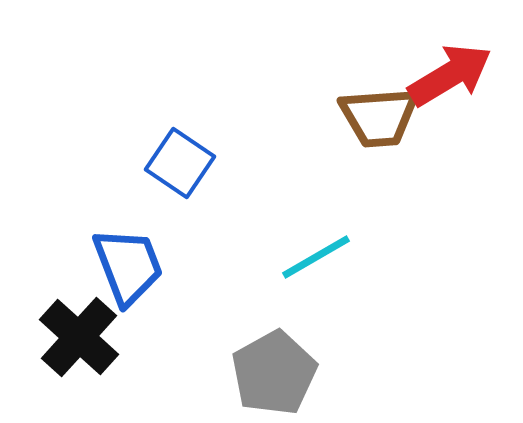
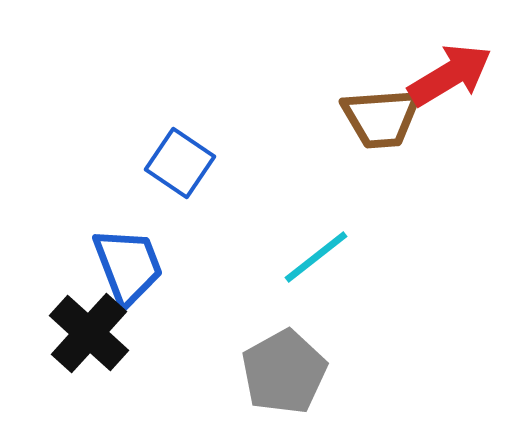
brown trapezoid: moved 2 px right, 1 px down
cyan line: rotated 8 degrees counterclockwise
black cross: moved 10 px right, 4 px up
gray pentagon: moved 10 px right, 1 px up
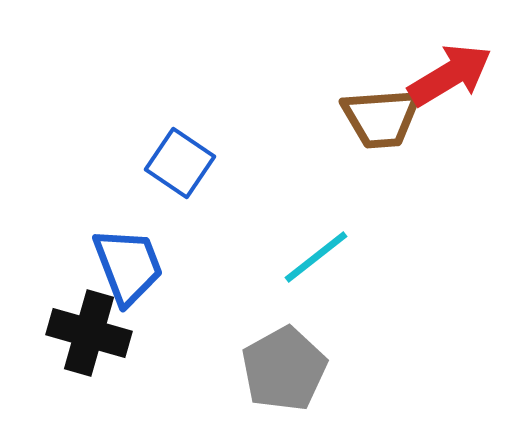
black cross: rotated 26 degrees counterclockwise
gray pentagon: moved 3 px up
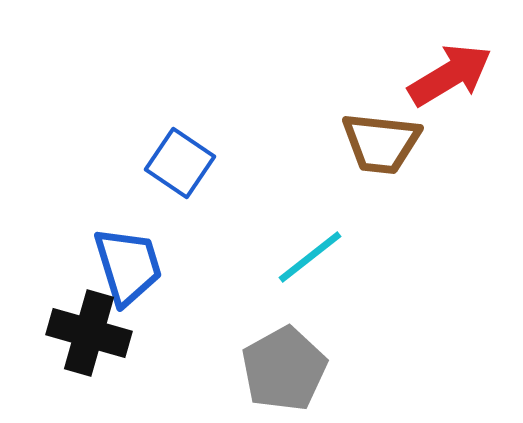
brown trapezoid: moved 25 px down; rotated 10 degrees clockwise
cyan line: moved 6 px left
blue trapezoid: rotated 4 degrees clockwise
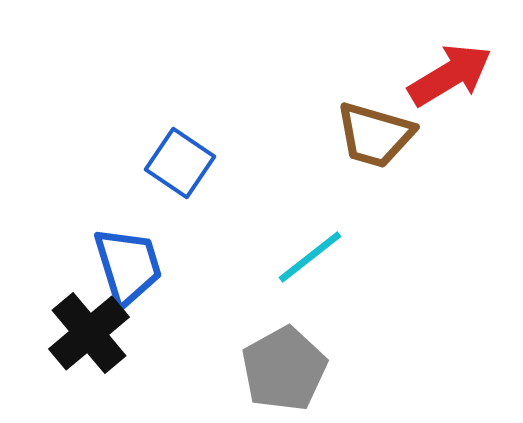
brown trapezoid: moved 6 px left, 8 px up; rotated 10 degrees clockwise
black cross: rotated 34 degrees clockwise
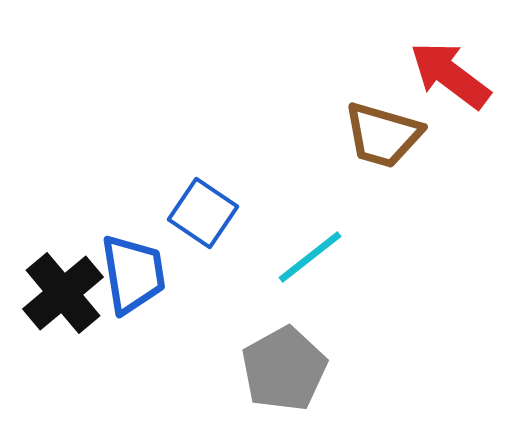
red arrow: rotated 112 degrees counterclockwise
brown trapezoid: moved 8 px right
blue square: moved 23 px right, 50 px down
blue trapezoid: moved 5 px right, 8 px down; rotated 8 degrees clockwise
black cross: moved 26 px left, 40 px up
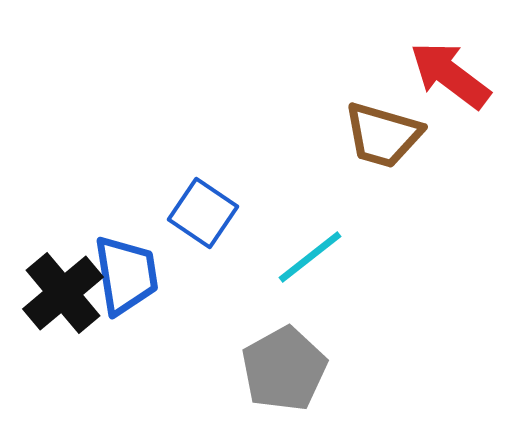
blue trapezoid: moved 7 px left, 1 px down
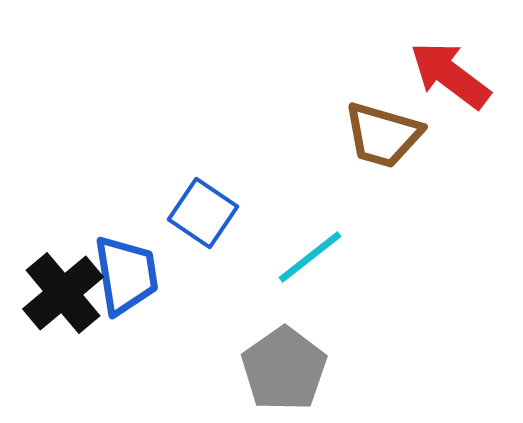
gray pentagon: rotated 6 degrees counterclockwise
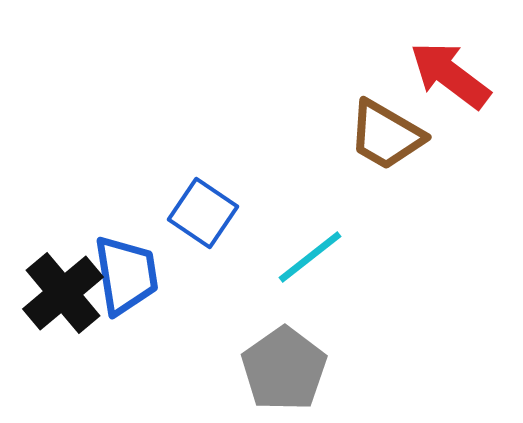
brown trapezoid: moved 3 px right; rotated 14 degrees clockwise
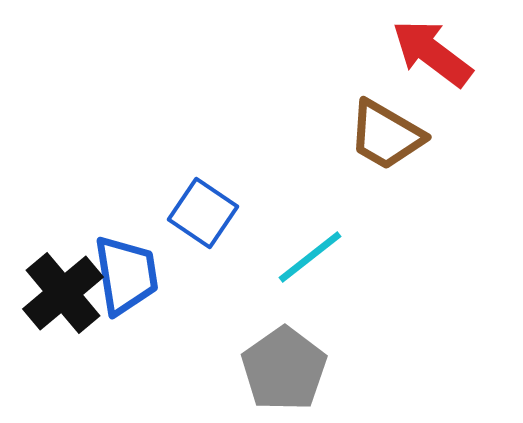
red arrow: moved 18 px left, 22 px up
